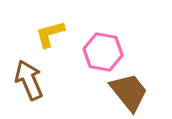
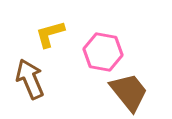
brown arrow: moved 1 px right, 1 px up
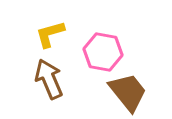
brown arrow: moved 19 px right
brown trapezoid: moved 1 px left
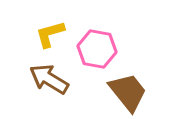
pink hexagon: moved 6 px left, 3 px up
brown arrow: rotated 36 degrees counterclockwise
